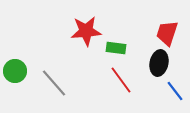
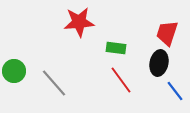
red star: moved 7 px left, 9 px up
green circle: moved 1 px left
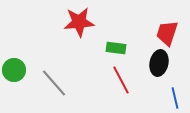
green circle: moved 1 px up
red line: rotated 8 degrees clockwise
blue line: moved 7 px down; rotated 25 degrees clockwise
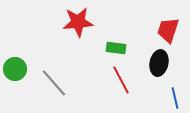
red star: moved 1 px left
red trapezoid: moved 1 px right, 3 px up
green circle: moved 1 px right, 1 px up
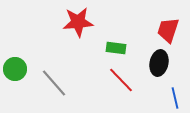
red line: rotated 16 degrees counterclockwise
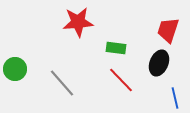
black ellipse: rotated 10 degrees clockwise
gray line: moved 8 px right
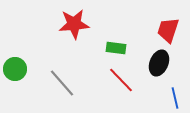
red star: moved 4 px left, 2 px down
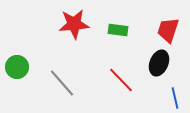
green rectangle: moved 2 px right, 18 px up
green circle: moved 2 px right, 2 px up
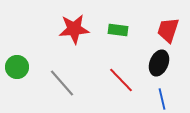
red star: moved 5 px down
blue line: moved 13 px left, 1 px down
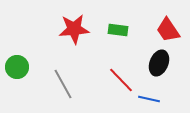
red trapezoid: rotated 52 degrees counterclockwise
gray line: moved 1 px right, 1 px down; rotated 12 degrees clockwise
blue line: moved 13 px left; rotated 65 degrees counterclockwise
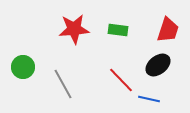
red trapezoid: rotated 128 degrees counterclockwise
black ellipse: moved 1 px left, 2 px down; rotated 30 degrees clockwise
green circle: moved 6 px right
